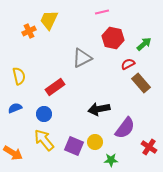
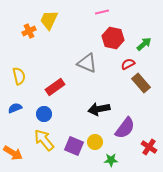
gray triangle: moved 5 px right, 5 px down; rotated 50 degrees clockwise
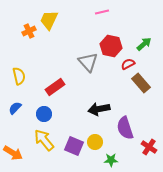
red hexagon: moved 2 px left, 8 px down
gray triangle: moved 1 px right, 1 px up; rotated 25 degrees clockwise
blue semicircle: rotated 24 degrees counterclockwise
purple semicircle: rotated 125 degrees clockwise
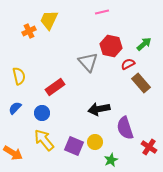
blue circle: moved 2 px left, 1 px up
green star: rotated 24 degrees counterclockwise
